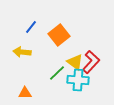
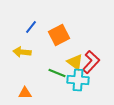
orange square: rotated 10 degrees clockwise
green line: rotated 66 degrees clockwise
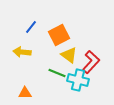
yellow triangle: moved 6 px left, 7 px up
cyan cross: rotated 10 degrees clockwise
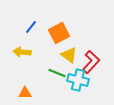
orange square: moved 2 px up
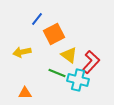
blue line: moved 6 px right, 8 px up
orange square: moved 5 px left, 1 px down
yellow arrow: rotated 18 degrees counterclockwise
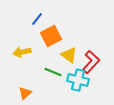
orange square: moved 3 px left, 2 px down
green line: moved 4 px left, 1 px up
orange triangle: rotated 40 degrees counterclockwise
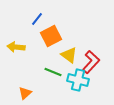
yellow arrow: moved 6 px left, 5 px up; rotated 18 degrees clockwise
